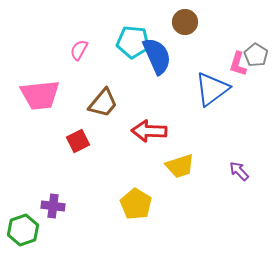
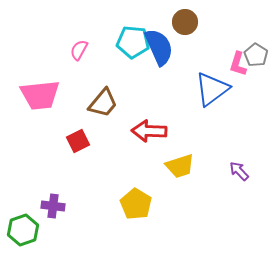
blue semicircle: moved 2 px right, 9 px up
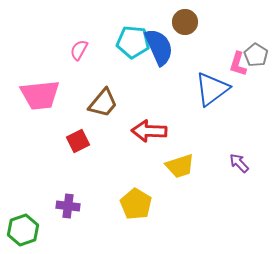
purple arrow: moved 8 px up
purple cross: moved 15 px right
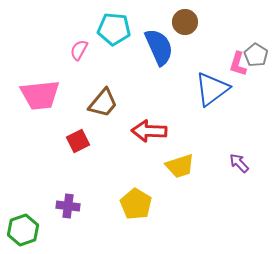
cyan pentagon: moved 19 px left, 13 px up
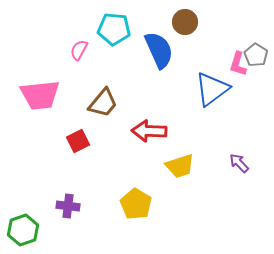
blue semicircle: moved 3 px down
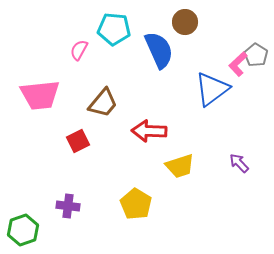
pink L-shape: rotated 30 degrees clockwise
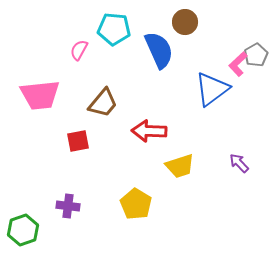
gray pentagon: rotated 10 degrees clockwise
red square: rotated 15 degrees clockwise
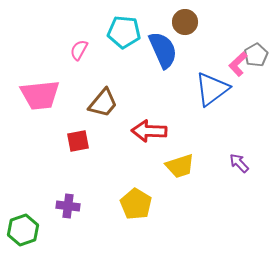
cyan pentagon: moved 10 px right, 3 px down
blue semicircle: moved 4 px right
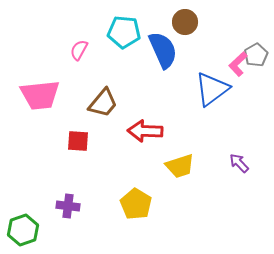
red arrow: moved 4 px left
red square: rotated 15 degrees clockwise
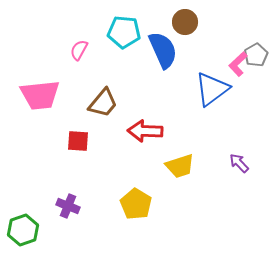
purple cross: rotated 15 degrees clockwise
